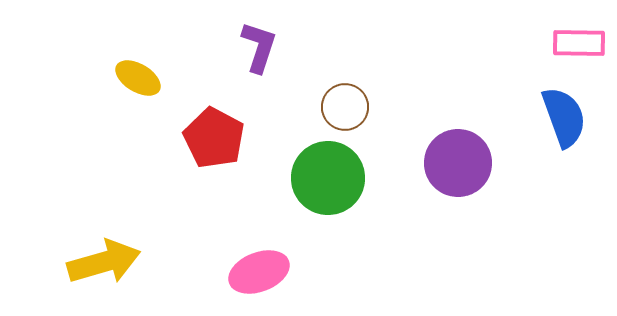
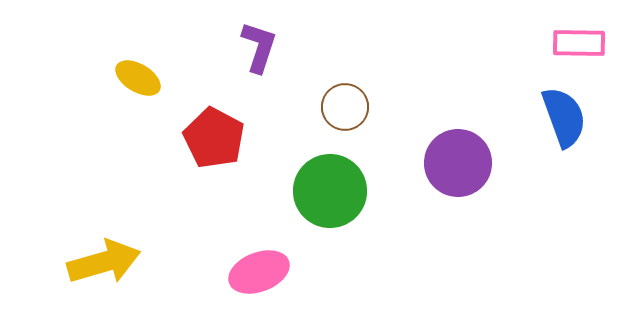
green circle: moved 2 px right, 13 px down
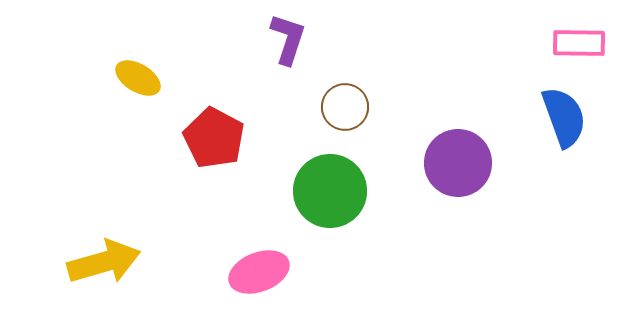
purple L-shape: moved 29 px right, 8 px up
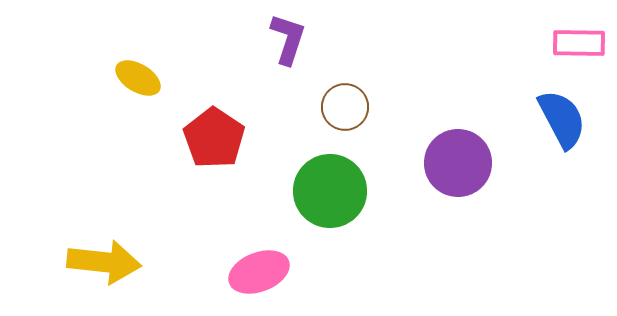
blue semicircle: moved 2 px left, 2 px down; rotated 8 degrees counterclockwise
red pentagon: rotated 6 degrees clockwise
yellow arrow: rotated 22 degrees clockwise
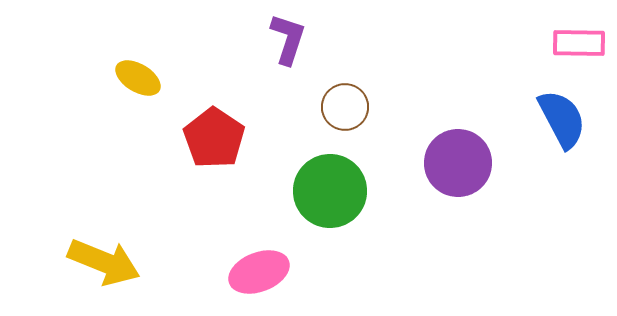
yellow arrow: rotated 16 degrees clockwise
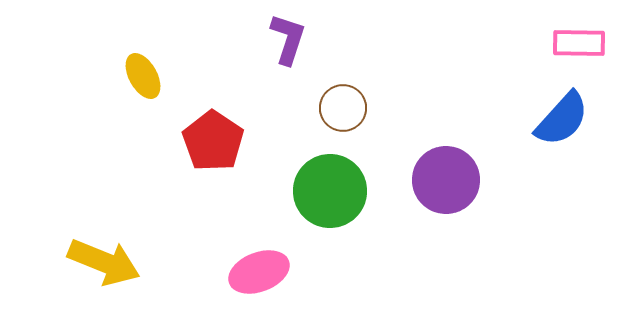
yellow ellipse: moved 5 px right, 2 px up; rotated 30 degrees clockwise
brown circle: moved 2 px left, 1 px down
blue semicircle: rotated 70 degrees clockwise
red pentagon: moved 1 px left, 3 px down
purple circle: moved 12 px left, 17 px down
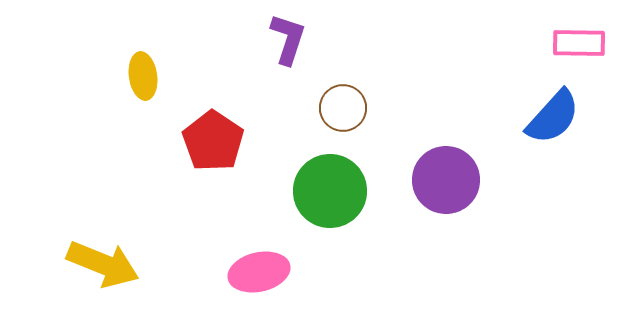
yellow ellipse: rotated 21 degrees clockwise
blue semicircle: moved 9 px left, 2 px up
yellow arrow: moved 1 px left, 2 px down
pink ellipse: rotated 8 degrees clockwise
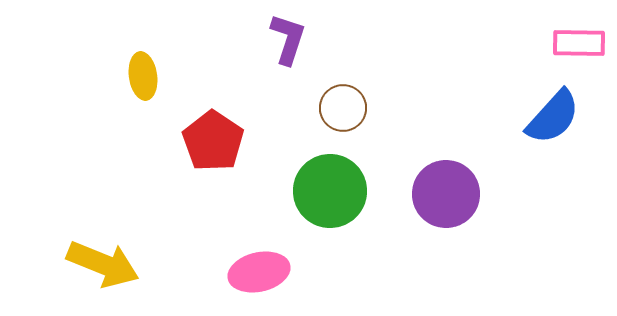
purple circle: moved 14 px down
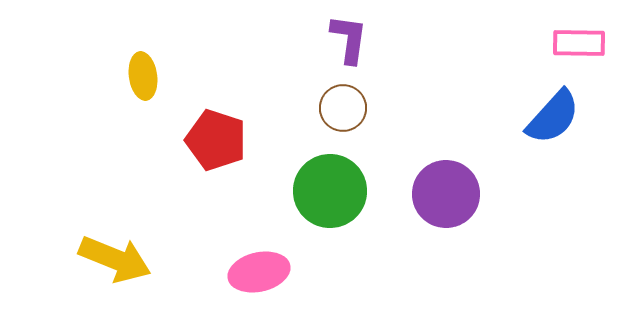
purple L-shape: moved 61 px right; rotated 10 degrees counterclockwise
red pentagon: moved 3 px right, 1 px up; rotated 16 degrees counterclockwise
yellow arrow: moved 12 px right, 5 px up
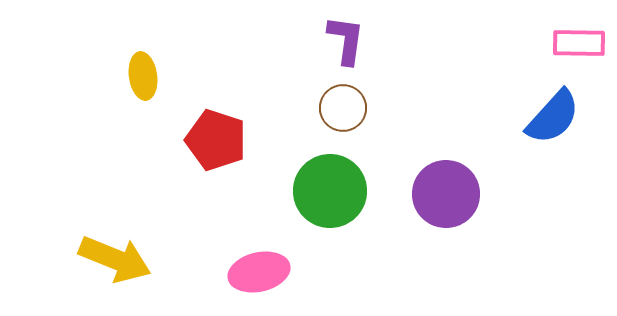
purple L-shape: moved 3 px left, 1 px down
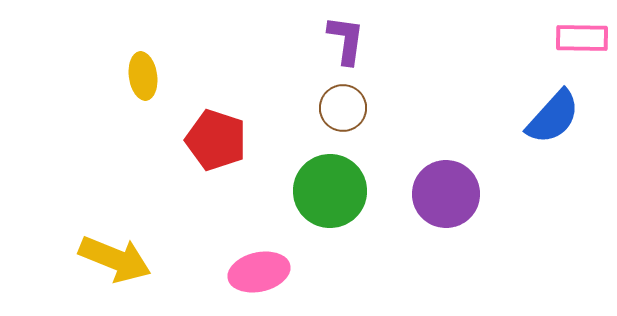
pink rectangle: moved 3 px right, 5 px up
